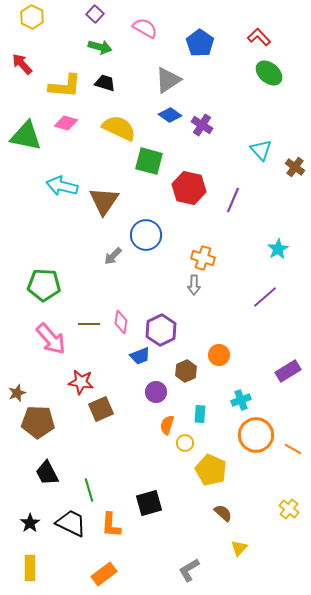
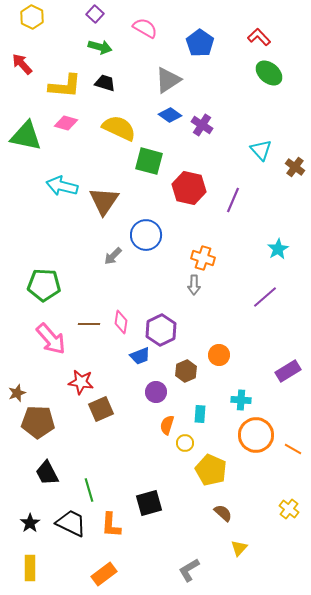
cyan cross at (241, 400): rotated 24 degrees clockwise
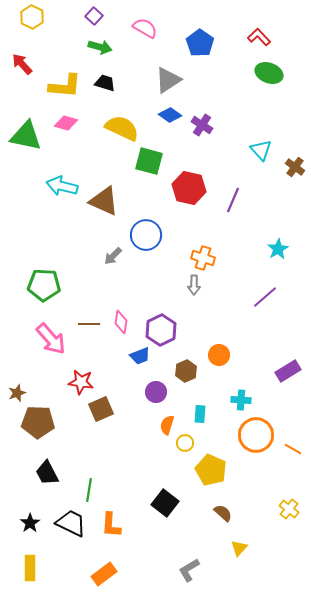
purple square at (95, 14): moved 1 px left, 2 px down
green ellipse at (269, 73): rotated 20 degrees counterclockwise
yellow semicircle at (119, 128): moved 3 px right
brown triangle at (104, 201): rotated 40 degrees counterclockwise
green line at (89, 490): rotated 25 degrees clockwise
black square at (149, 503): moved 16 px right; rotated 36 degrees counterclockwise
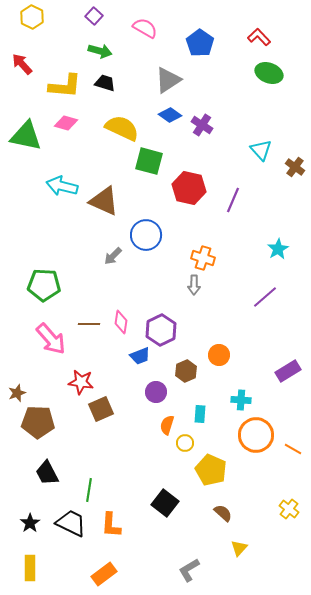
green arrow at (100, 47): moved 4 px down
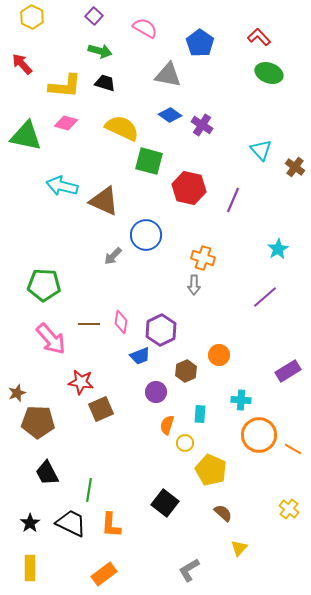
gray triangle at (168, 80): moved 5 px up; rotated 44 degrees clockwise
orange circle at (256, 435): moved 3 px right
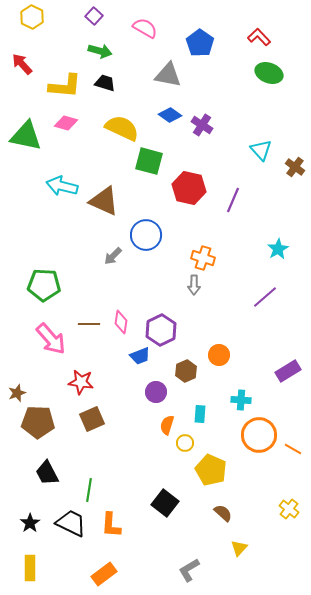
brown square at (101, 409): moved 9 px left, 10 px down
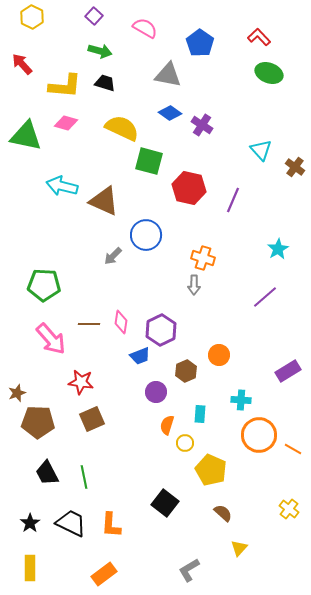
blue diamond at (170, 115): moved 2 px up
green line at (89, 490): moved 5 px left, 13 px up; rotated 20 degrees counterclockwise
